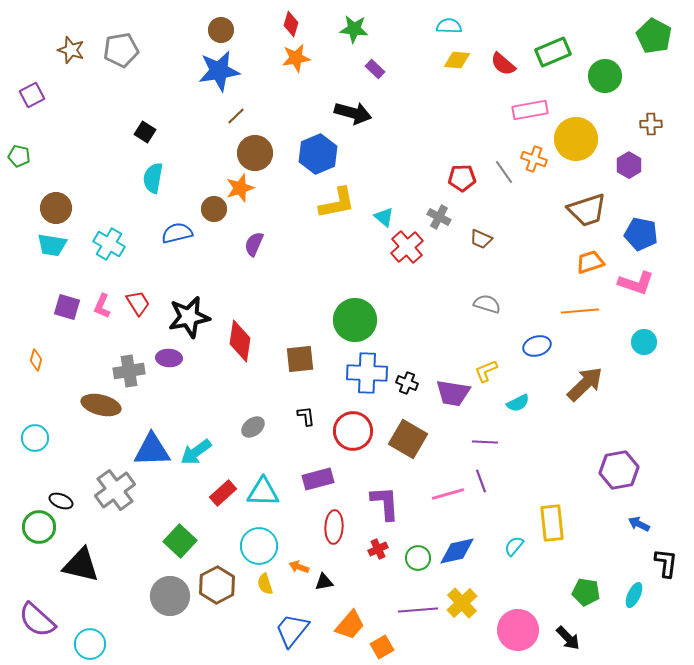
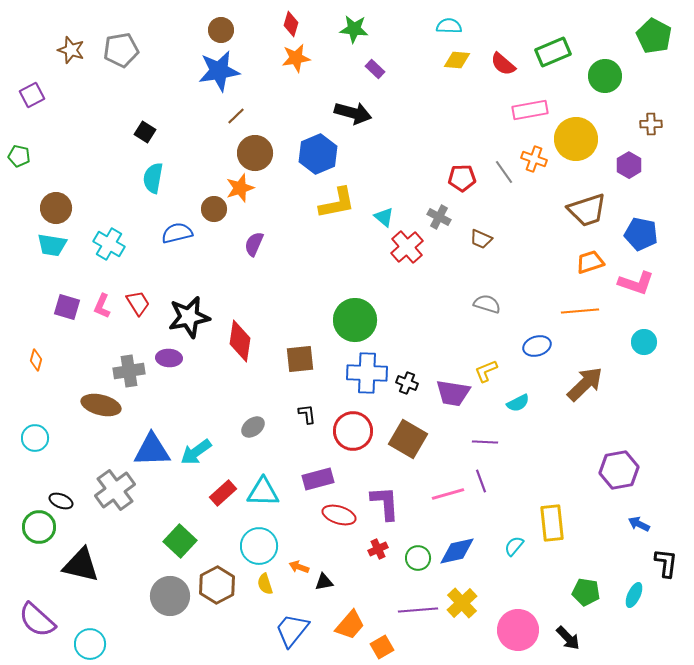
black L-shape at (306, 416): moved 1 px right, 2 px up
red ellipse at (334, 527): moved 5 px right, 12 px up; rotated 76 degrees counterclockwise
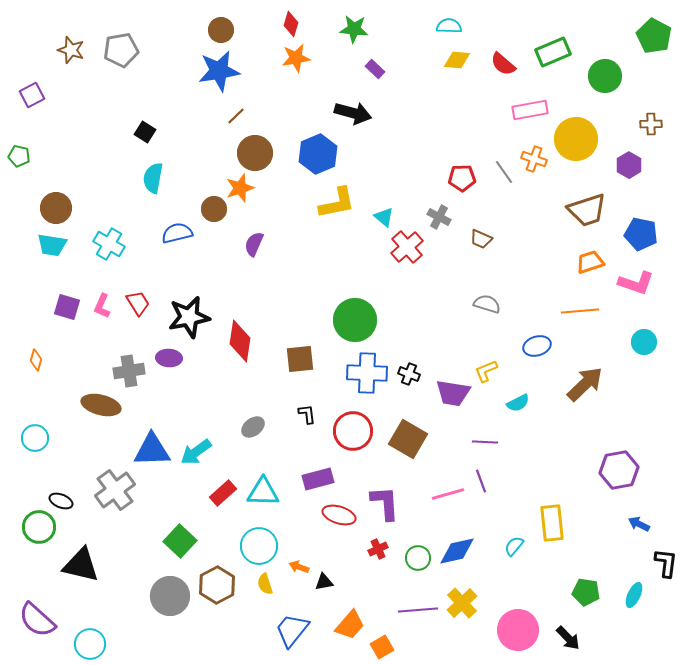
black cross at (407, 383): moved 2 px right, 9 px up
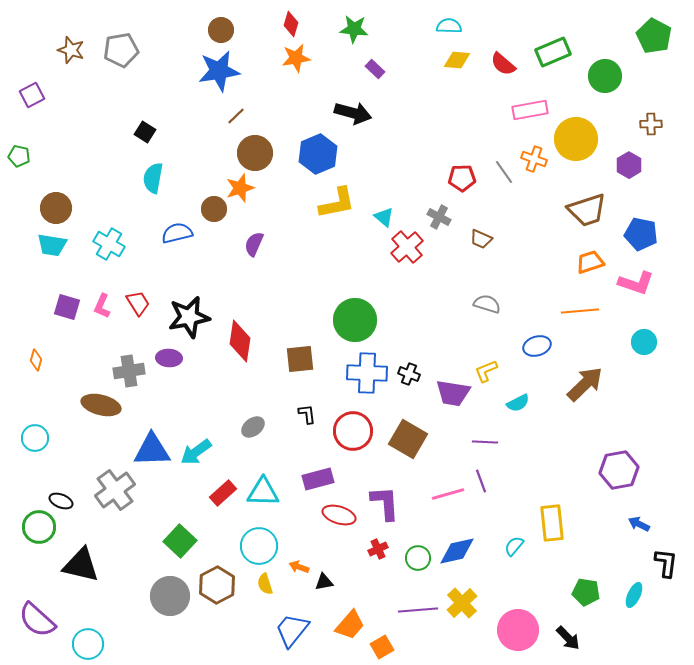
cyan circle at (90, 644): moved 2 px left
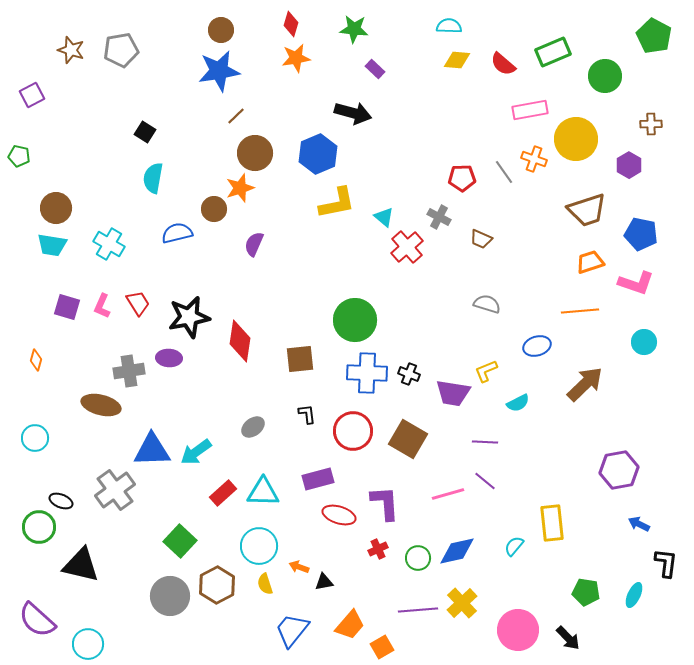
purple line at (481, 481): moved 4 px right; rotated 30 degrees counterclockwise
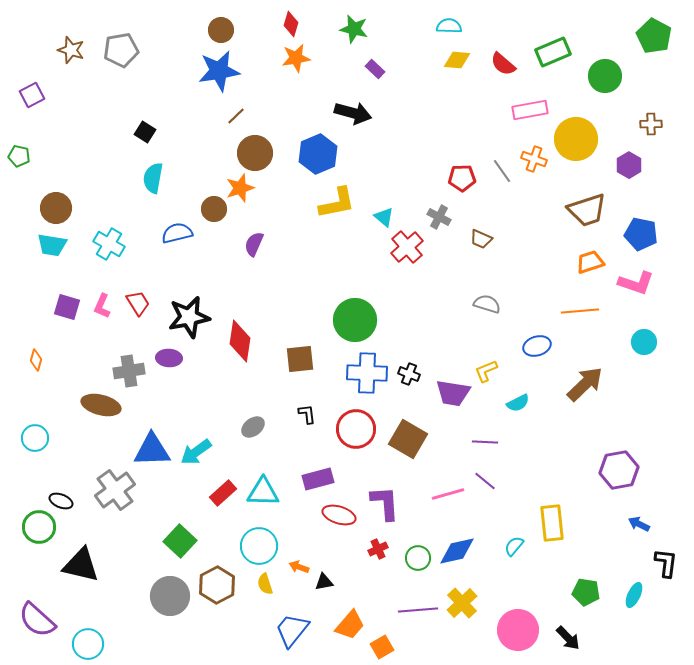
green star at (354, 29): rotated 8 degrees clockwise
gray line at (504, 172): moved 2 px left, 1 px up
red circle at (353, 431): moved 3 px right, 2 px up
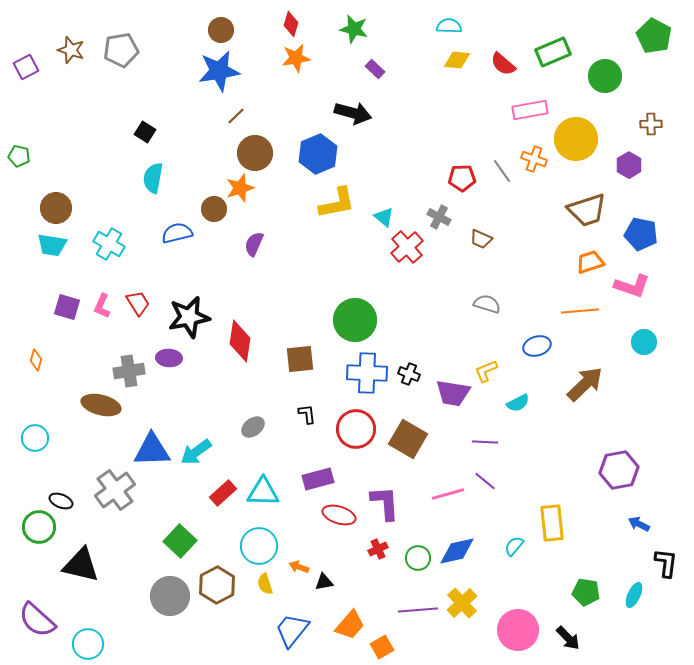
purple square at (32, 95): moved 6 px left, 28 px up
pink L-shape at (636, 283): moved 4 px left, 3 px down
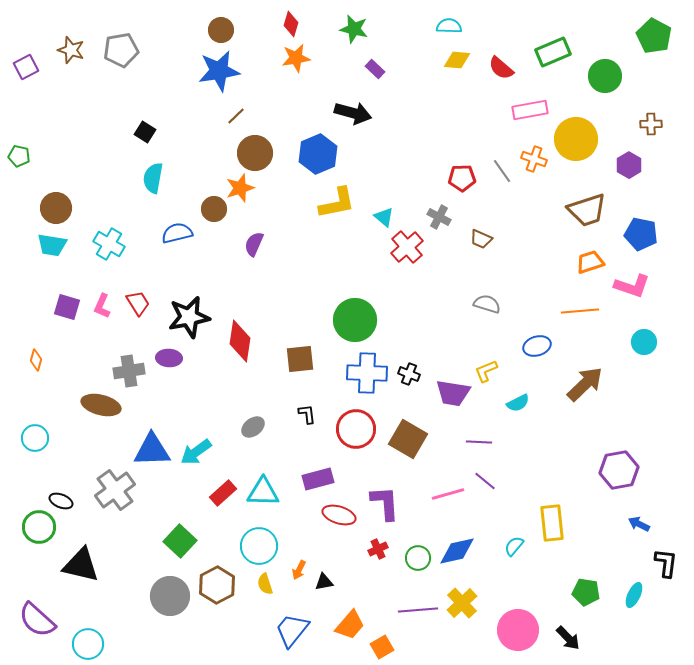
red semicircle at (503, 64): moved 2 px left, 4 px down
purple line at (485, 442): moved 6 px left
orange arrow at (299, 567): moved 3 px down; rotated 84 degrees counterclockwise
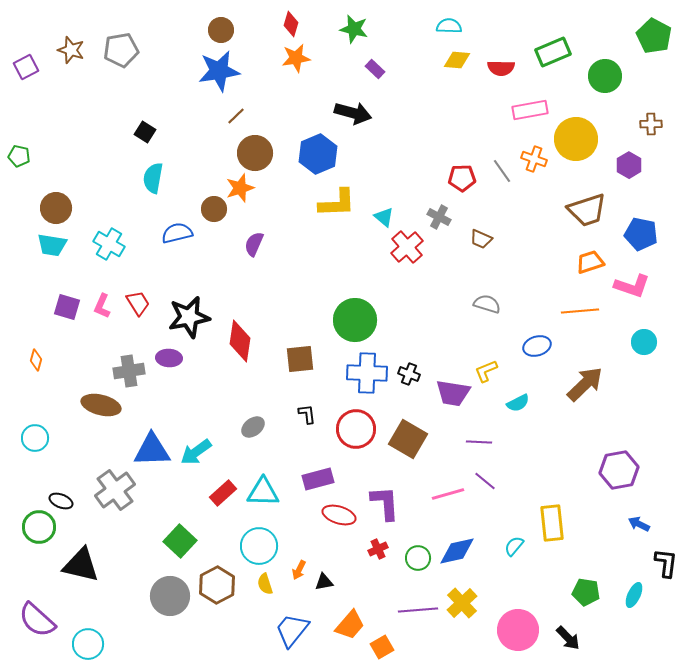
red semicircle at (501, 68): rotated 40 degrees counterclockwise
yellow L-shape at (337, 203): rotated 9 degrees clockwise
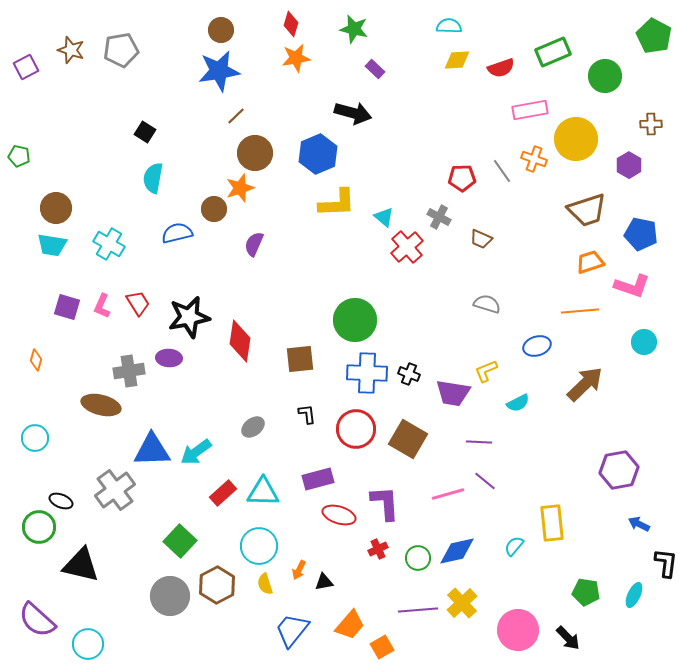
yellow diamond at (457, 60): rotated 8 degrees counterclockwise
red semicircle at (501, 68): rotated 20 degrees counterclockwise
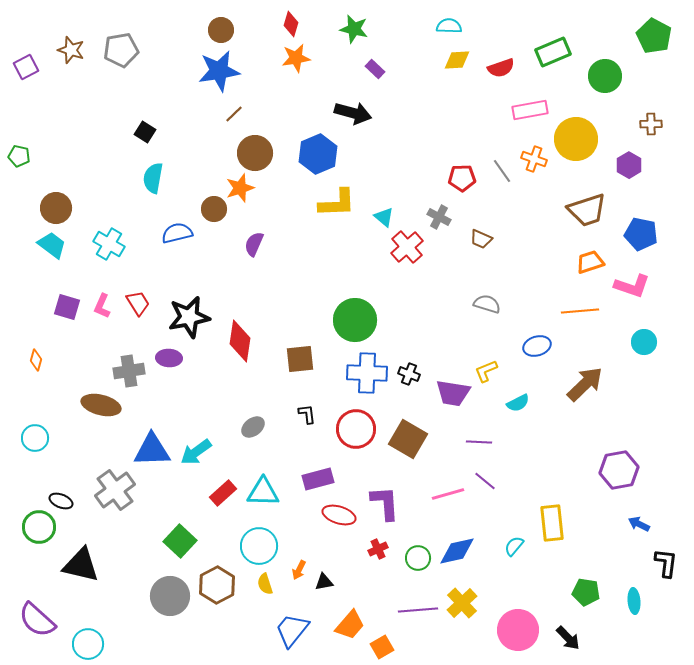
brown line at (236, 116): moved 2 px left, 2 px up
cyan trapezoid at (52, 245): rotated 152 degrees counterclockwise
cyan ellipse at (634, 595): moved 6 px down; rotated 30 degrees counterclockwise
